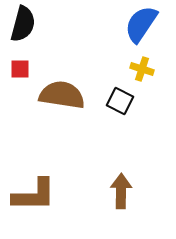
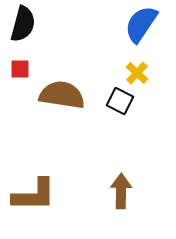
yellow cross: moved 5 px left, 4 px down; rotated 25 degrees clockwise
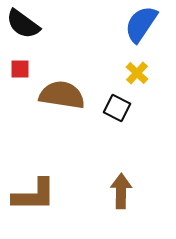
black semicircle: rotated 111 degrees clockwise
black square: moved 3 px left, 7 px down
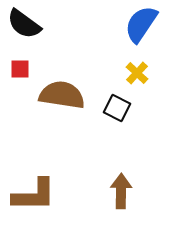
black semicircle: moved 1 px right
